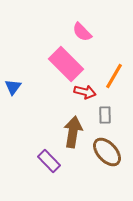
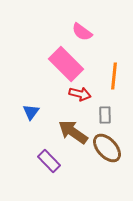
pink semicircle: rotated 10 degrees counterclockwise
orange line: rotated 24 degrees counterclockwise
blue triangle: moved 18 px right, 25 px down
red arrow: moved 5 px left, 2 px down
brown arrow: rotated 64 degrees counterclockwise
brown ellipse: moved 4 px up
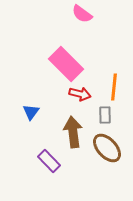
pink semicircle: moved 18 px up
orange line: moved 11 px down
brown arrow: rotated 48 degrees clockwise
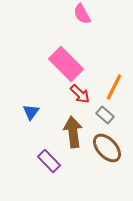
pink semicircle: rotated 25 degrees clockwise
orange line: rotated 20 degrees clockwise
red arrow: rotated 30 degrees clockwise
gray rectangle: rotated 48 degrees counterclockwise
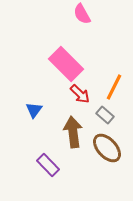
blue triangle: moved 3 px right, 2 px up
purple rectangle: moved 1 px left, 4 px down
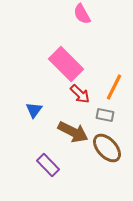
gray rectangle: rotated 30 degrees counterclockwise
brown arrow: rotated 124 degrees clockwise
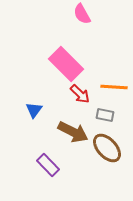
orange line: rotated 68 degrees clockwise
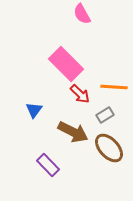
gray rectangle: rotated 42 degrees counterclockwise
brown ellipse: moved 2 px right
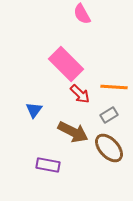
gray rectangle: moved 4 px right
purple rectangle: rotated 35 degrees counterclockwise
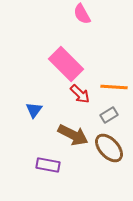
brown arrow: moved 3 px down
